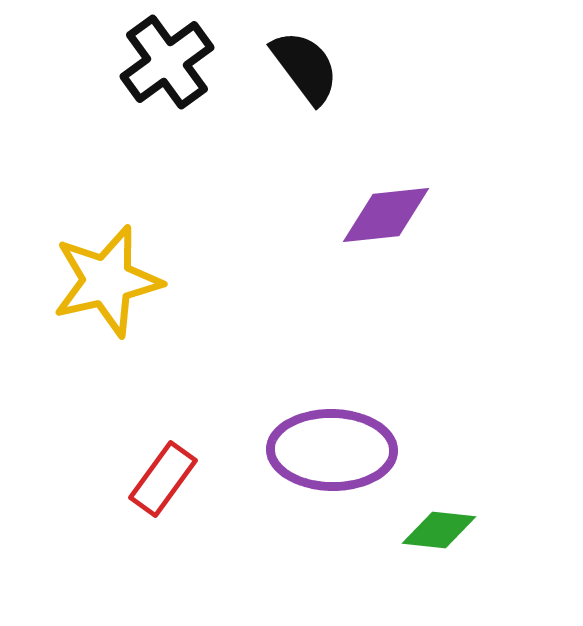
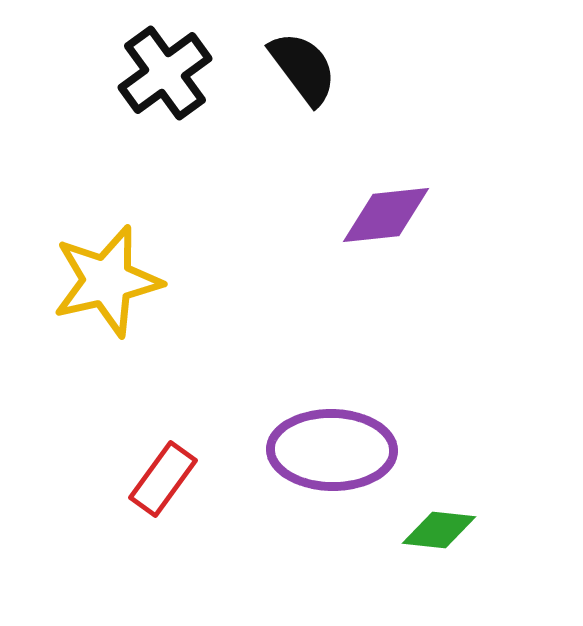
black cross: moved 2 px left, 11 px down
black semicircle: moved 2 px left, 1 px down
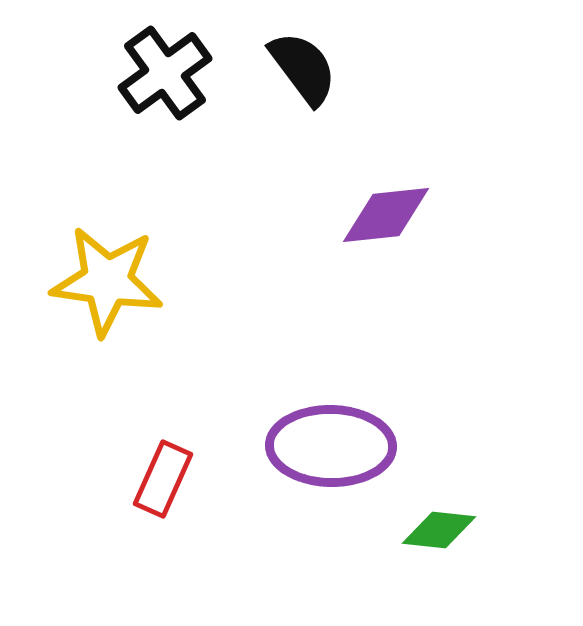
yellow star: rotated 21 degrees clockwise
purple ellipse: moved 1 px left, 4 px up
red rectangle: rotated 12 degrees counterclockwise
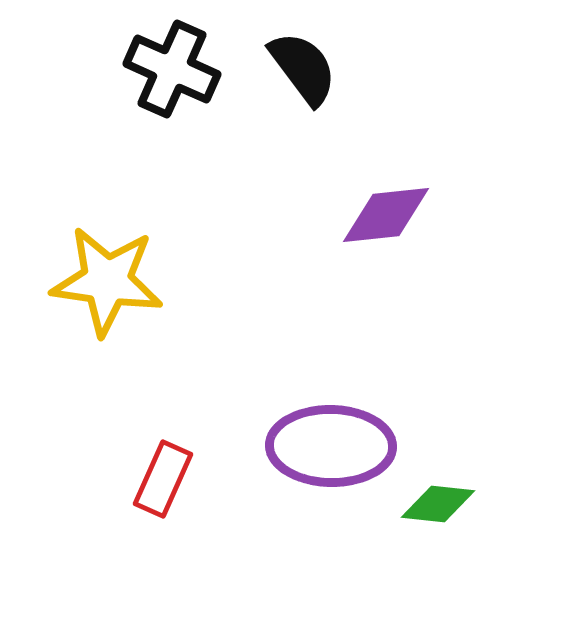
black cross: moved 7 px right, 4 px up; rotated 30 degrees counterclockwise
green diamond: moved 1 px left, 26 px up
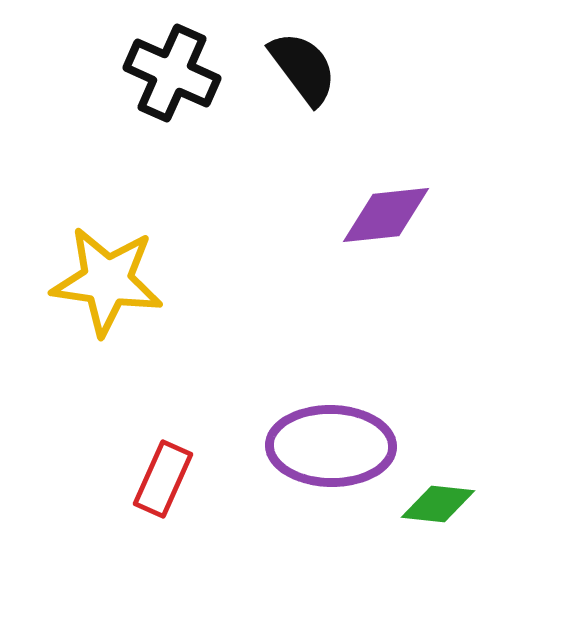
black cross: moved 4 px down
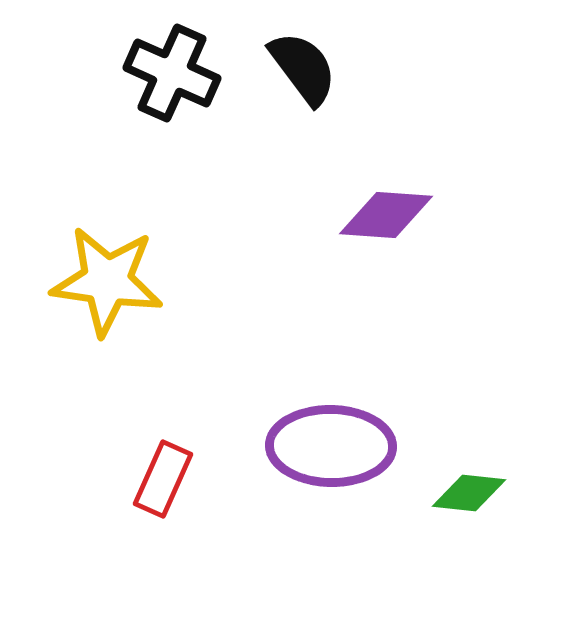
purple diamond: rotated 10 degrees clockwise
green diamond: moved 31 px right, 11 px up
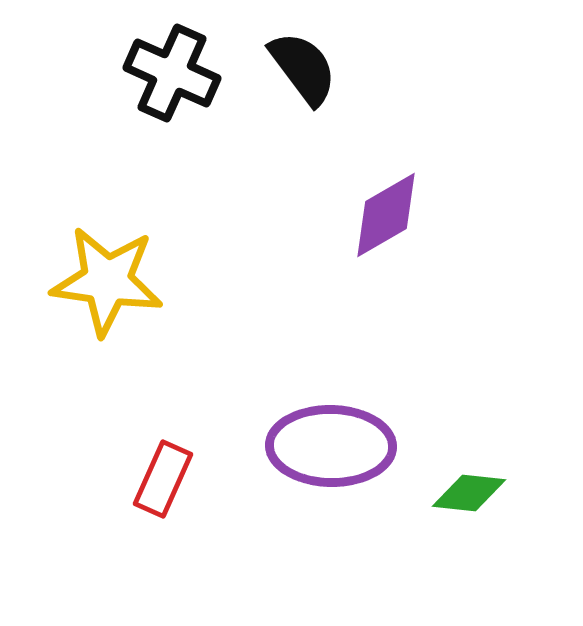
purple diamond: rotated 34 degrees counterclockwise
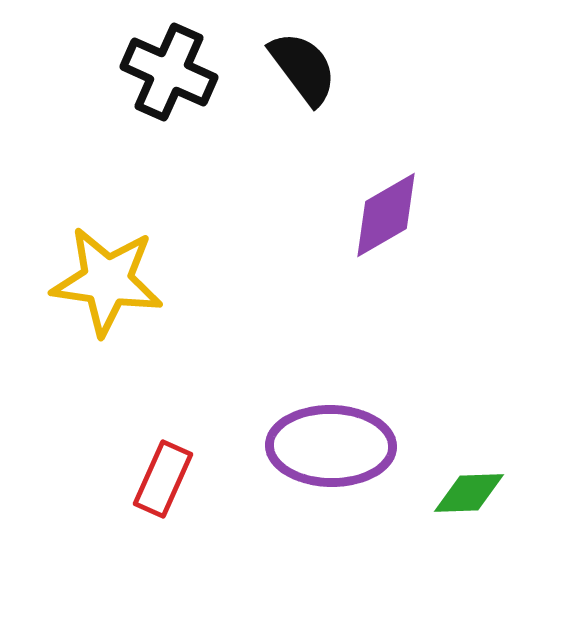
black cross: moved 3 px left, 1 px up
green diamond: rotated 8 degrees counterclockwise
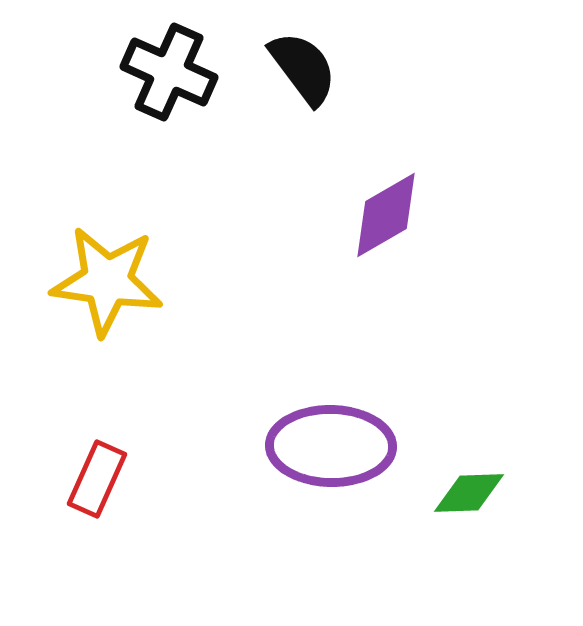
red rectangle: moved 66 px left
